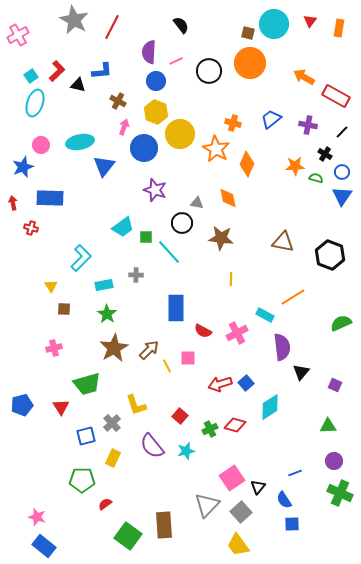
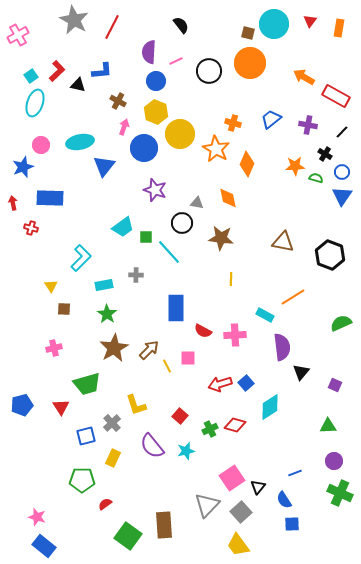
pink cross at (237, 333): moved 2 px left, 2 px down; rotated 25 degrees clockwise
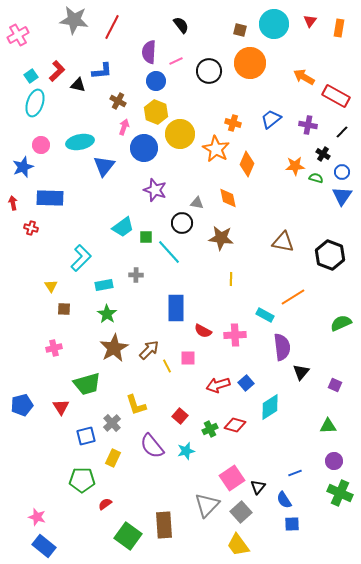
gray star at (74, 20): rotated 20 degrees counterclockwise
brown square at (248, 33): moved 8 px left, 3 px up
black cross at (325, 154): moved 2 px left
red arrow at (220, 384): moved 2 px left, 1 px down
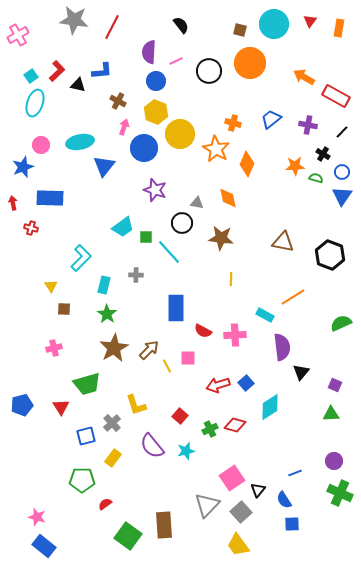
cyan rectangle at (104, 285): rotated 66 degrees counterclockwise
green triangle at (328, 426): moved 3 px right, 12 px up
yellow rectangle at (113, 458): rotated 12 degrees clockwise
black triangle at (258, 487): moved 3 px down
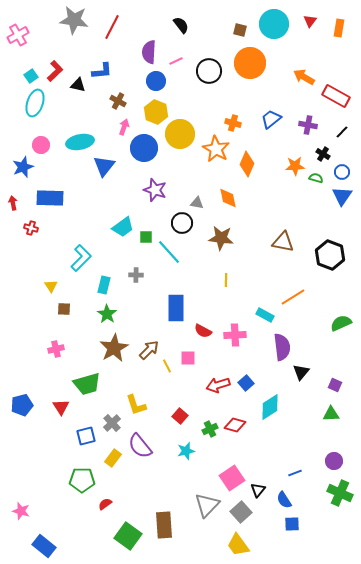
red L-shape at (57, 71): moved 2 px left
yellow line at (231, 279): moved 5 px left, 1 px down
pink cross at (54, 348): moved 2 px right, 1 px down
purple semicircle at (152, 446): moved 12 px left
pink star at (37, 517): moved 16 px left, 6 px up
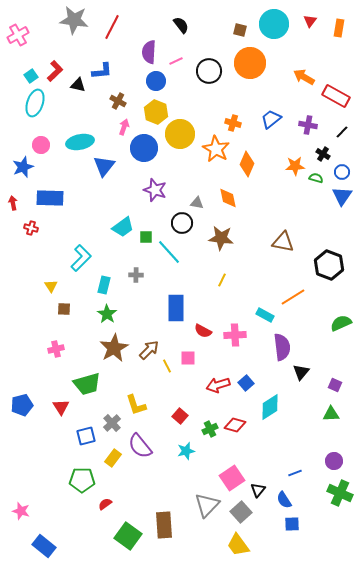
black hexagon at (330, 255): moved 1 px left, 10 px down
yellow line at (226, 280): moved 4 px left; rotated 24 degrees clockwise
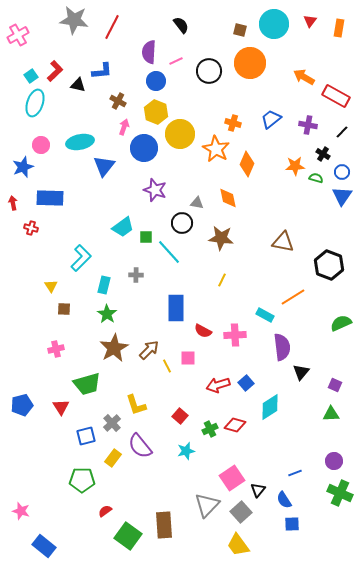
red semicircle at (105, 504): moved 7 px down
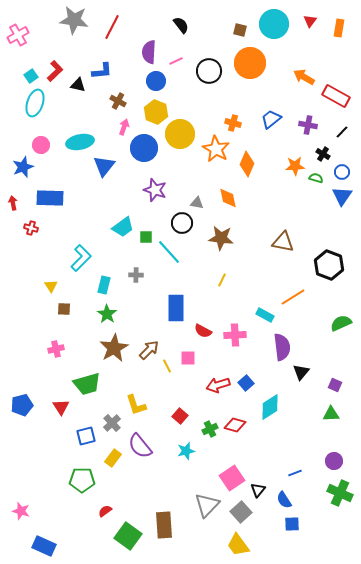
blue rectangle at (44, 546): rotated 15 degrees counterclockwise
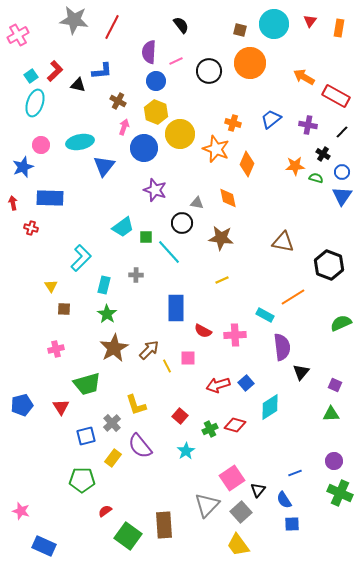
orange star at (216, 149): rotated 8 degrees counterclockwise
yellow line at (222, 280): rotated 40 degrees clockwise
cyan star at (186, 451): rotated 18 degrees counterclockwise
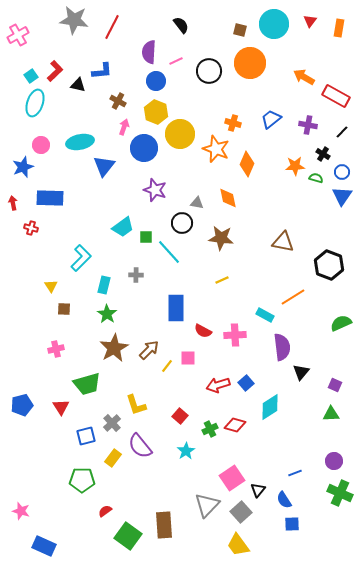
yellow line at (167, 366): rotated 64 degrees clockwise
